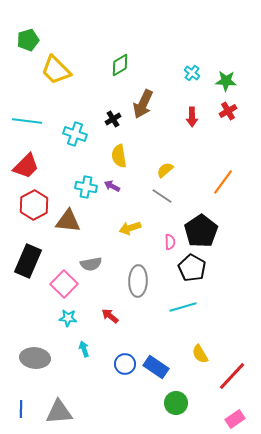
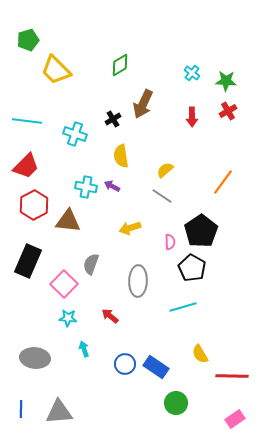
yellow semicircle at (119, 156): moved 2 px right
gray semicircle at (91, 264): rotated 120 degrees clockwise
red line at (232, 376): rotated 48 degrees clockwise
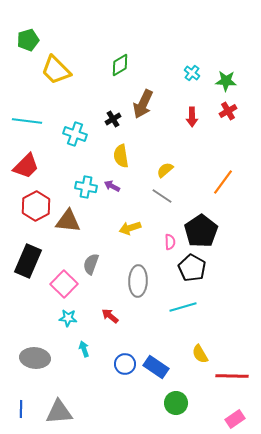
red hexagon at (34, 205): moved 2 px right, 1 px down
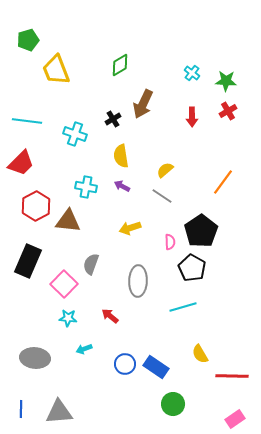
yellow trapezoid at (56, 70): rotated 24 degrees clockwise
red trapezoid at (26, 166): moved 5 px left, 3 px up
purple arrow at (112, 186): moved 10 px right
cyan arrow at (84, 349): rotated 91 degrees counterclockwise
green circle at (176, 403): moved 3 px left, 1 px down
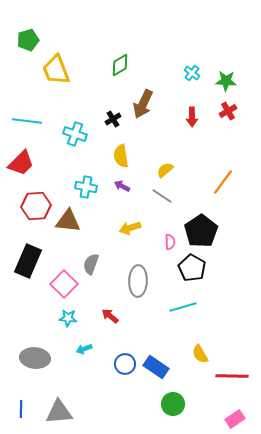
red hexagon at (36, 206): rotated 24 degrees clockwise
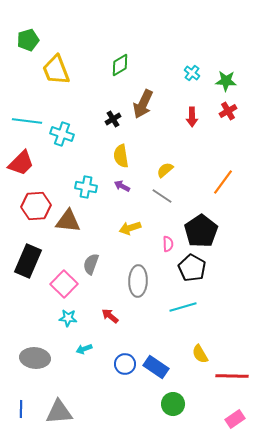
cyan cross at (75, 134): moved 13 px left
pink semicircle at (170, 242): moved 2 px left, 2 px down
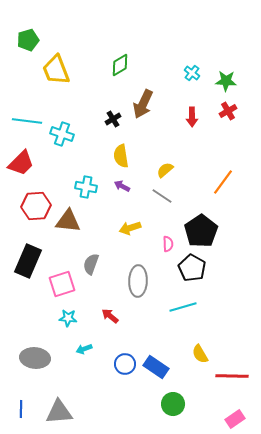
pink square at (64, 284): moved 2 px left; rotated 28 degrees clockwise
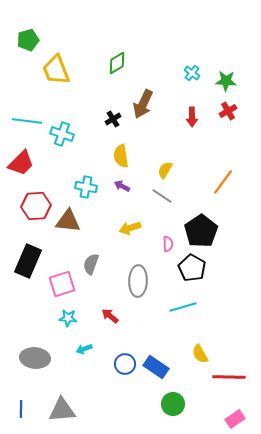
green diamond at (120, 65): moved 3 px left, 2 px up
yellow semicircle at (165, 170): rotated 18 degrees counterclockwise
red line at (232, 376): moved 3 px left, 1 px down
gray triangle at (59, 412): moved 3 px right, 2 px up
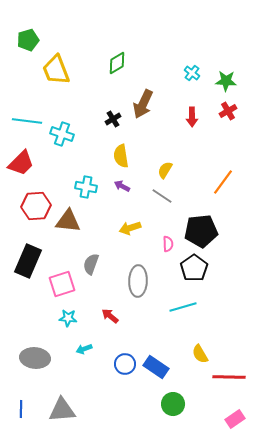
black pentagon at (201, 231): rotated 28 degrees clockwise
black pentagon at (192, 268): moved 2 px right; rotated 8 degrees clockwise
